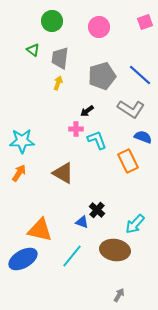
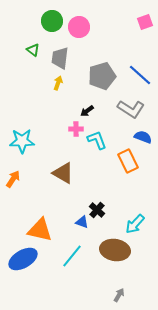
pink circle: moved 20 px left
orange arrow: moved 6 px left, 6 px down
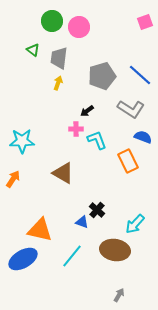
gray trapezoid: moved 1 px left
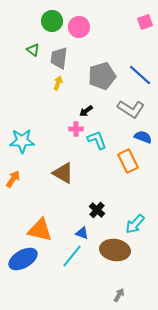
black arrow: moved 1 px left
blue triangle: moved 11 px down
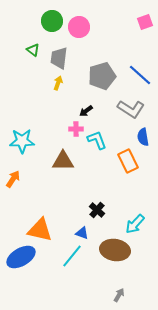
blue semicircle: rotated 120 degrees counterclockwise
brown triangle: moved 12 px up; rotated 30 degrees counterclockwise
blue ellipse: moved 2 px left, 2 px up
